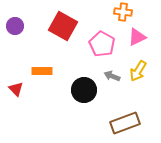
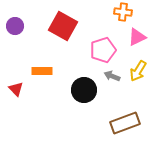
pink pentagon: moved 1 px right, 6 px down; rotated 25 degrees clockwise
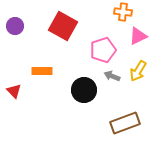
pink triangle: moved 1 px right, 1 px up
red triangle: moved 2 px left, 2 px down
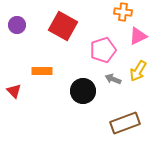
purple circle: moved 2 px right, 1 px up
gray arrow: moved 1 px right, 3 px down
black circle: moved 1 px left, 1 px down
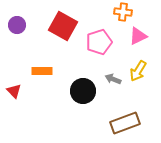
pink pentagon: moved 4 px left, 8 px up
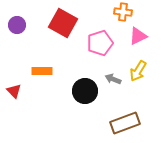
red square: moved 3 px up
pink pentagon: moved 1 px right, 1 px down
black circle: moved 2 px right
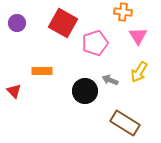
purple circle: moved 2 px up
pink triangle: rotated 36 degrees counterclockwise
pink pentagon: moved 5 px left
yellow arrow: moved 1 px right, 1 px down
gray arrow: moved 3 px left, 1 px down
brown rectangle: rotated 52 degrees clockwise
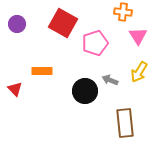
purple circle: moved 1 px down
red triangle: moved 1 px right, 2 px up
brown rectangle: rotated 52 degrees clockwise
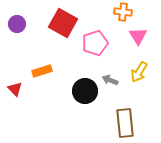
orange rectangle: rotated 18 degrees counterclockwise
